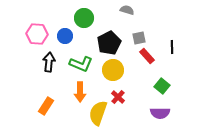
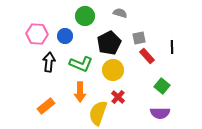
gray semicircle: moved 7 px left, 3 px down
green circle: moved 1 px right, 2 px up
orange rectangle: rotated 18 degrees clockwise
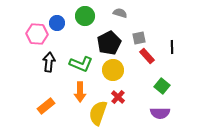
blue circle: moved 8 px left, 13 px up
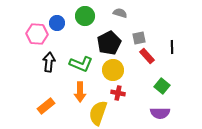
red cross: moved 4 px up; rotated 32 degrees counterclockwise
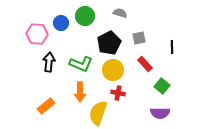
blue circle: moved 4 px right
red rectangle: moved 2 px left, 8 px down
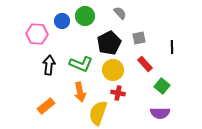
gray semicircle: rotated 32 degrees clockwise
blue circle: moved 1 px right, 2 px up
black arrow: moved 3 px down
orange arrow: rotated 12 degrees counterclockwise
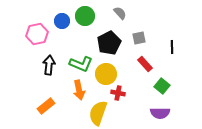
pink hexagon: rotated 15 degrees counterclockwise
yellow circle: moved 7 px left, 4 px down
orange arrow: moved 1 px left, 2 px up
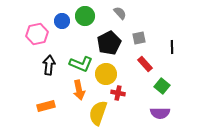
orange rectangle: rotated 24 degrees clockwise
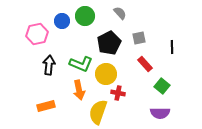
yellow semicircle: moved 1 px up
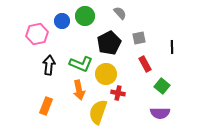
red rectangle: rotated 14 degrees clockwise
orange rectangle: rotated 54 degrees counterclockwise
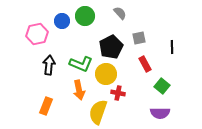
black pentagon: moved 2 px right, 4 px down
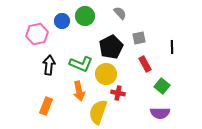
orange arrow: moved 1 px down
